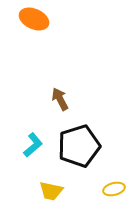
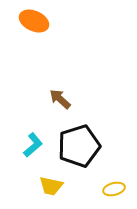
orange ellipse: moved 2 px down
brown arrow: rotated 20 degrees counterclockwise
yellow trapezoid: moved 5 px up
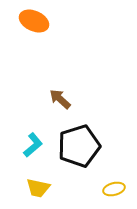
yellow trapezoid: moved 13 px left, 2 px down
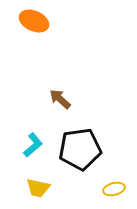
black pentagon: moved 1 px right, 3 px down; rotated 9 degrees clockwise
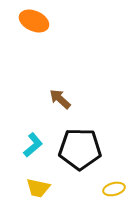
black pentagon: rotated 9 degrees clockwise
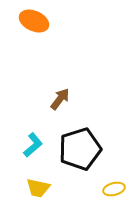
brown arrow: rotated 85 degrees clockwise
black pentagon: rotated 18 degrees counterclockwise
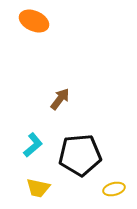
black pentagon: moved 6 px down; rotated 12 degrees clockwise
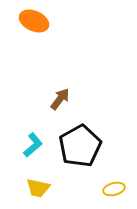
black pentagon: moved 9 px up; rotated 24 degrees counterclockwise
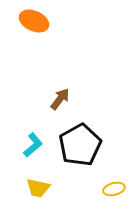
black pentagon: moved 1 px up
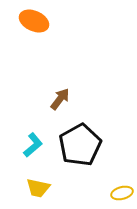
yellow ellipse: moved 8 px right, 4 px down
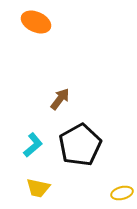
orange ellipse: moved 2 px right, 1 px down
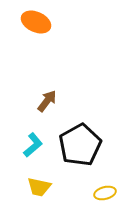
brown arrow: moved 13 px left, 2 px down
yellow trapezoid: moved 1 px right, 1 px up
yellow ellipse: moved 17 px left
